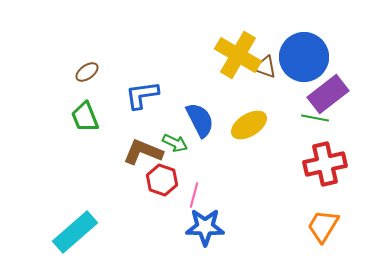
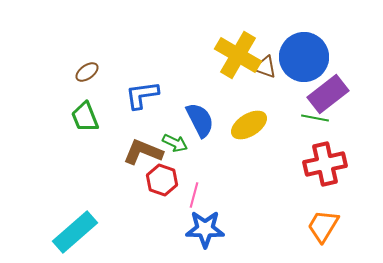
blue star: moved 2 px down
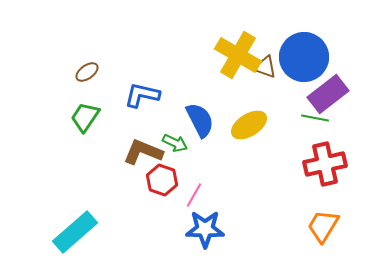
blue L-shape: rotated 21 degrees clockwise
green trapezoid: rotated 56 degrees clockwise
pink line: rotated 15 degrees clockwise
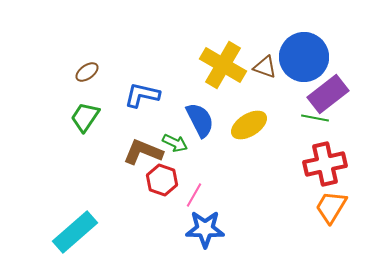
yellow cross: moved 15 px left, 10 px down
orange trapezoid: moved 8 px right, 19 px up
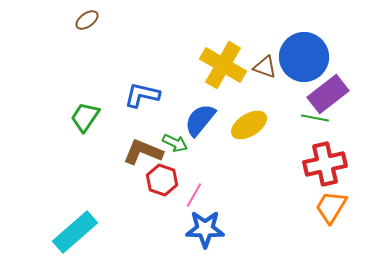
brown ellipse: moved 52 px up
blue semicircle: rotated 114 degrees counterclockwise
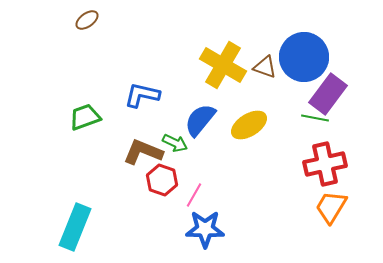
purple rectangle: rotated 15 degrees counterclockwise
green trapezoid: rotated 36 degrees clockwise
cyan rectangle: moved 5 px up; rotated 27 degrees counterclockwise
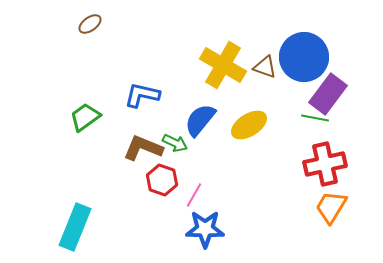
brown ellipse: moved 3 px right, 4 px down
green trapezoid: rotated 16 degrees counterclockwise
brown L-shape: moved 4 px up
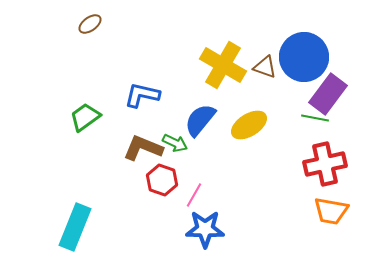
orange trapezoid: moved 4 px down; rotated 111 degrees counterclockwise
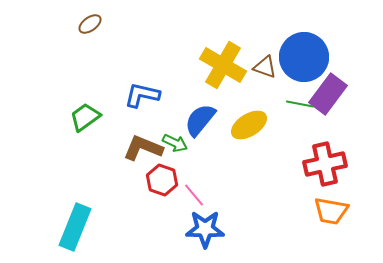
green line: moved 15 px left, 14 px up
pink line: rotated 70 degrees counterclockwise
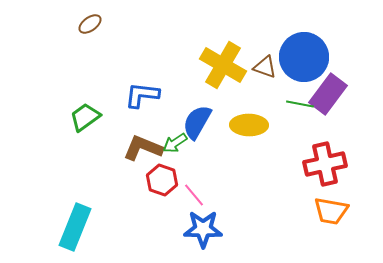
blue L-shape: rotated 6 degrees counterclockwise
blue semicircle: moved 3 px left, 2 px down; rotated 9 degrees counterclockwise
yellow ellipse: rotated 33 degrees clockwise
green arrow: rotated 120 degrees clockwise
blue star: moved 2 px left
